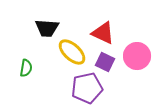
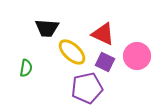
red triangle: moved 1 px down
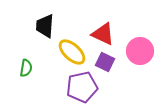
black trapezoid: moved 2 px left, 2 px up; rotated 90 degrees clockwise
pink circle: moved 3 px right, 5 px up
purple pentagon: moved 5 px left, 1 px up
